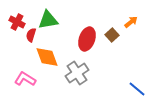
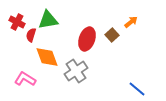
gray cross: moved 1 px left, 2 px up
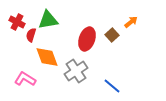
blue line: moved 25 px left, 3 px up
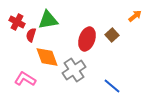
orange arrow: moved 4 px right, 6 px up
gray cross: moved 2 px left, 1 px up
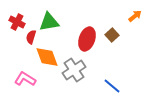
green triangle: moved 1 px right, 2 px down
red semicircle: moved 2 px down
